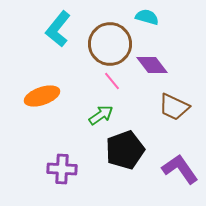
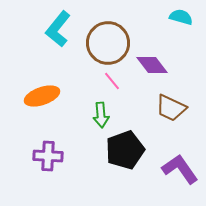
cyan semicircle: moved 34 px right
brown circle: moved 2 px left, 1 px up
brown trapezoid: moved 3 px left, 1 px down
green arrow: rotated 120 degrees clockwise
purple cross: moved 14 px left, 13 px up
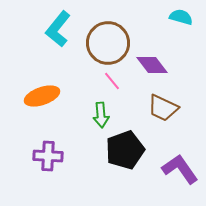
brown trapezoid: moved 8 px left
